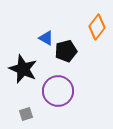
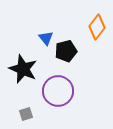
blue triangle: rotated 21 degrees clockwise
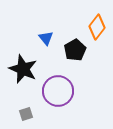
black pentagon: moved 9 px right, 1 px up; rotated 15 degrees counterclockwise
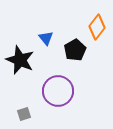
black star: moved 3 px left, 9 px up
gray square: moved 2 px left
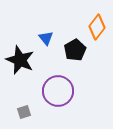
gray square: moved 2 px up
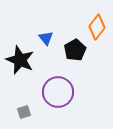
purple circle: moved 1 px down
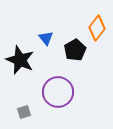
orange diamond: moved 1 px down
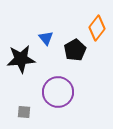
black star: moved 1 px right, 1 px up; rotated 28 degrees counterclockwise
gray square: rotated 24 degrees clockwise
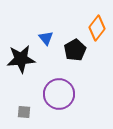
purple circle: moved 1 px right, 2 px down
